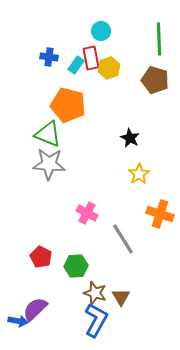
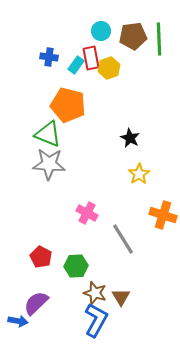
brown pentagon: moved 22 px left, 44 px up; rotated 24 degrees counterclockwise
orange cross: moved 3 px right, 1 px down
purple semicircle: moved 1 px right, 6 px up
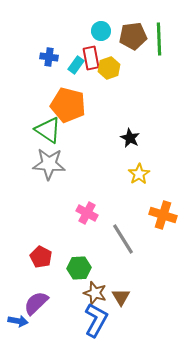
green triangle: moved 4 px up; rotated 12 degrees clockwise
green hexagon: moved 3 px right, 2 px down
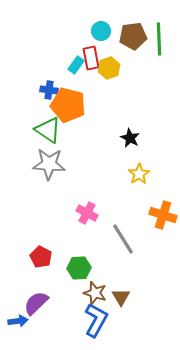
blue cross: moved 33 px down
blue arrow: rotated 18 degrees counterclockwise
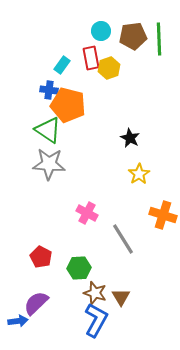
cyan rectangle: moved 14 px left
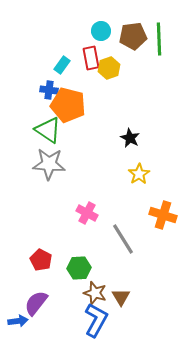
red pentagon: moved 3 px down
purple semicircle: rotated 8 degrees counterclockwise
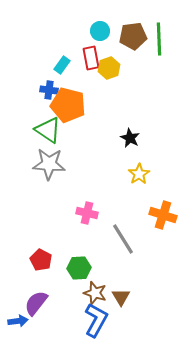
cyan circle: moved 1 px left
pink cross: rotated 15 degrees counterclockwise
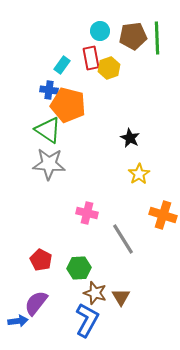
green line: moved 2 px left, 1 px up
blue L-shape: moved 9 px left
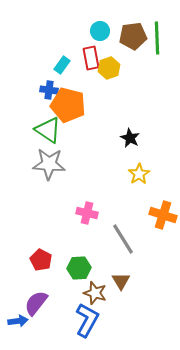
brown triangle: moved 16 px up
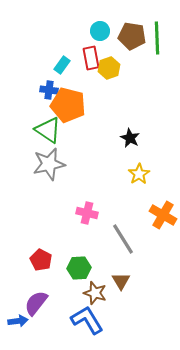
brown pentagon: moved 1 px left; rotated 16 degrees clockwise
gray star: rotated 16 degrees counterclockwise
orange cross: rotated 12 degrees clockwise
blue L-shape: rotated 60 degrees counterclockwise
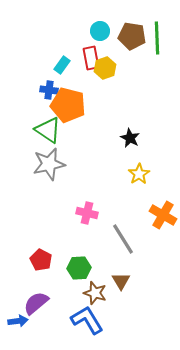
yellow hexagon: moved 4 px left
purple semicircle: rotated 12 degrees clockwise
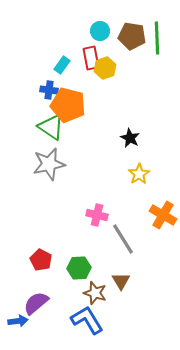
green triangle: moved 3 px right, 3 px up
pink cross: moved 10 px right, 2 px down
